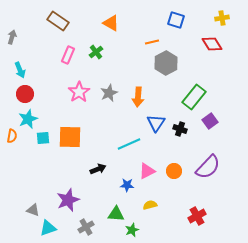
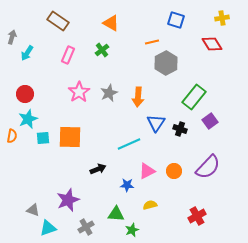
green cross: moved 6 px right, 2 px up
cyan arrow: moved 7 px right, 17 px up; rotated 56 degrees clockwise
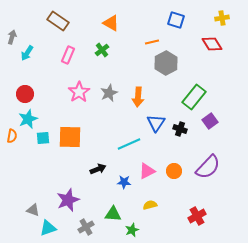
blue star: moved 3 px left, 3 px up
green triangle: moved 3 px left
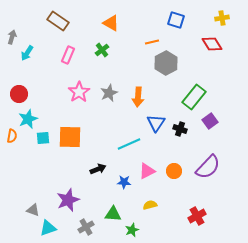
red circle: moved 6 px left
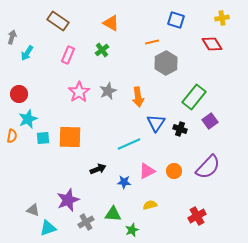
gray star: moved 1 px left, 2 px up
orange arrow: rotated 12 degrees counterclockwise
gray cross: moved 5 px up
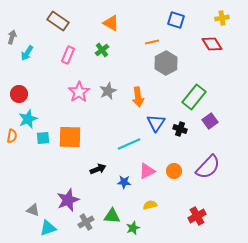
green triangle: moved 1 px left, 2 px down
green star: moved 1 px right, 2 px up
